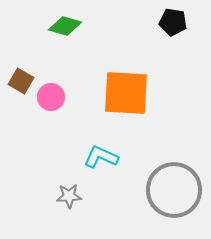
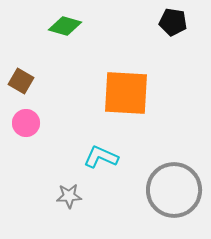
pink circle: moved 25 px left, 26 px down
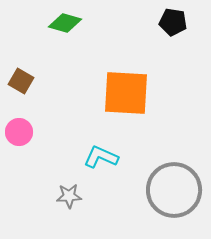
green diamond: moved 3 px up
pink circle: moved 7 px left, 9 px down
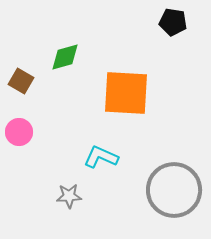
green diamond: moved 34 px down; rotated 32 degrees counterclockwise
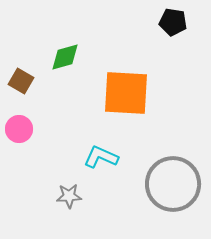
pink circle: moved 3 px up
gray circle: moved 1 px left, 6 px up
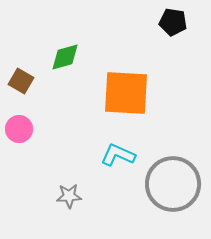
cyan L-shape: moved 17 px right, 2 px up
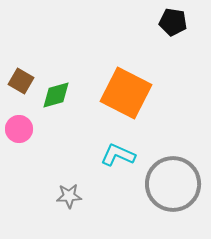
green diamond: moved 9 px left, 38 px down
orange square: rotated 24 degrees clockwise
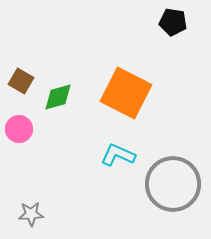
green diamond: moved 2 px right, 2 px down
gray star: moved 38 px left, 18 px down
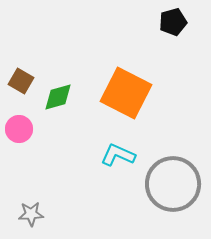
black pentagon: rotated 24 degrees counterclockwise
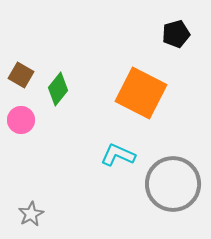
black pentagon: moved 3 px right, 12 px down
brown square: moved 6 px up
orange square: moved 15 px right
green diamond: moved 8 px up; rotated 36 degrees counterclockwise
pink circle: moved 2 px right, 9 px up
gray star: rotated 25 degrees counterclockwise
